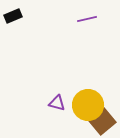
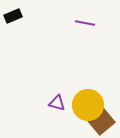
purple line: moved 2 px left, 4 px down; rotated 24 degrees clockwise
brown square: moved 1 px left
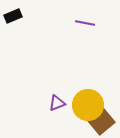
purple triangle: rotated 36 degrees counterclockwise
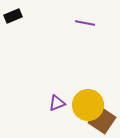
brown square: moved 1 px right, 1 px up; rotated 16 degrees counterclockwise
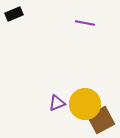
black rectangle: moved 1 px right, 2 px up
yellow circle: moved 3 px left, 1 px up
brown square: moved 1 px left; rotated 28 degrees clockwise
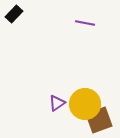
black rectangle: rotated 24 degrees counterclockwise
purple triangle: rotated 12 degrees counterclockwise
brown square: moved 2 px left; rotated 8 degrees clockwise
